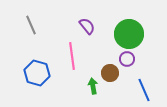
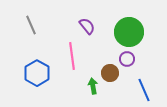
green circle: moved 2 px up
blue hexagon: rotated 15 degrees clockwise
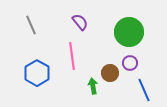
purple semicircle: moved 7 px left, 4 px up
purple circle: moved 3 px right, 4 px down
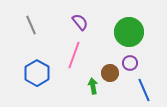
pink line: moved 2 px right, 1 px up; rotated 28 degrees clockwise
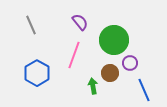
green circle: moved 15 px left, 8 px down
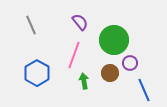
green arrow: moved 9 px left, 5 px up
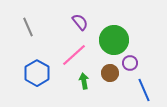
gray line: moved 3 px left, 2 px down
pink line: rotated 28 degrees clockwise
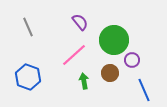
purple circle: moved 2 px right, 3 px up
blue hexagon: moved 9 px left, 4 px down; rotated 10 degrees counterclockwise
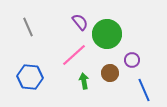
green circle: moved 7 px left, 6 px up
blue hexagon: moved 2 px right; rotated 15 degrees counterclockwise
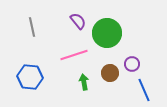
purple semicircle: moved 2 px left, 1 px up
gray line: moved 4 px right; rotated 12 degrees clockwise
green circle: moved 1 px up
pink line: rotated 24 degrees clockwise
purple circle: moved 4 px down
green arrow: moved 1 px down
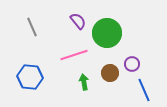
gray line: rotated 12 degrees counterclockwise
